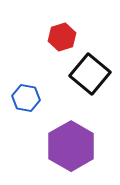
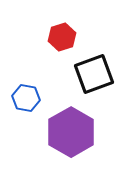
black square: moved 4 px right; rotated 30 degrees clockwise
purple hexagon: moved 14 px up
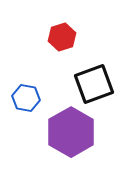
black square: moved 10 px down
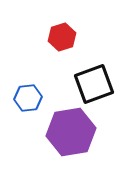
blue hexagon: moved 2 px right; rotated 16 degrees counterclockwise
purple hexagon: rotated 21 degrees clockwise
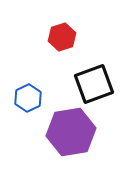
blue hexagon: rotated 20 degrees counterclockwise
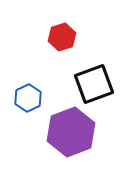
purple hexagon: rotated 12 degrees counterclockwise
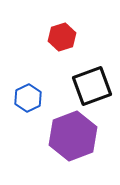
black square: moved 2 px left, 2 px down
purple hexagon: moved 2 px right, 4 px down
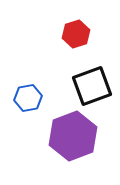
red hexagon: moved 14 px right, 3 px up
blue hexagon: rotated 16 degrees clockwise
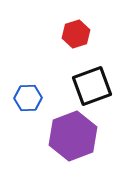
blue hexagon: rotated 8 degrees clockwise
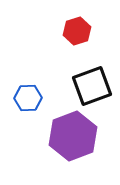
red hexagon: moved 1 px right, 3 px up
